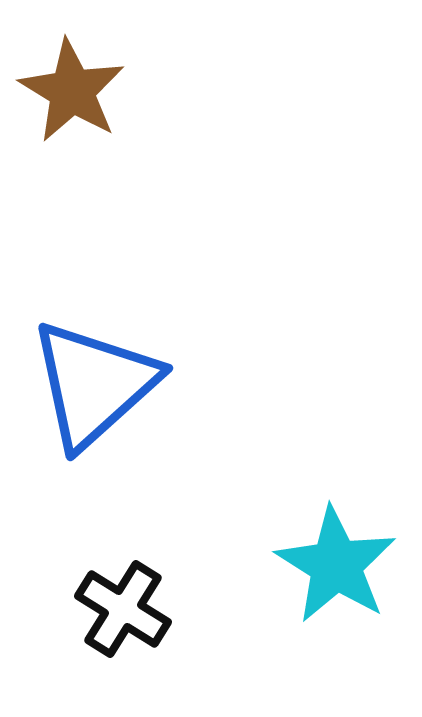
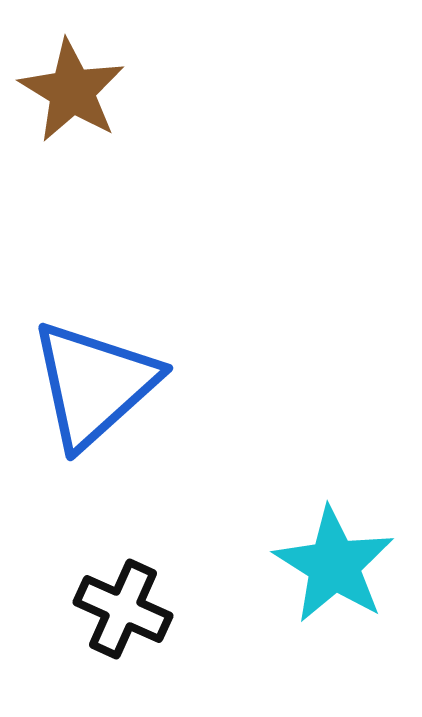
cyan star: moved 2 px left
black cross: rotated 8 degrees counterclockwise
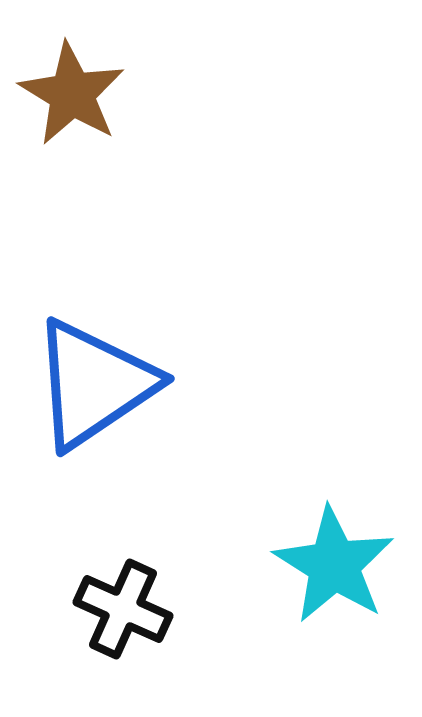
brown star: moved 3 px down
blue triangle: rotated 8 degrees clockwise
